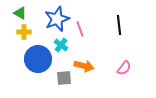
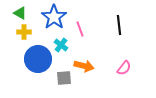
blue star: moved 3 px left, 2 px up; rotated 15 degrees counterclockwise
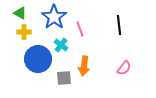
orange arrow: rotated 84 degrees clockwise
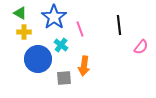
pink semicircle: moved 17 px right, 21 px up
